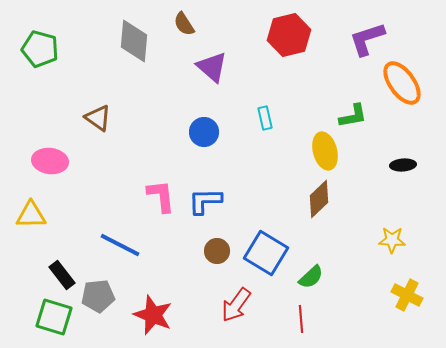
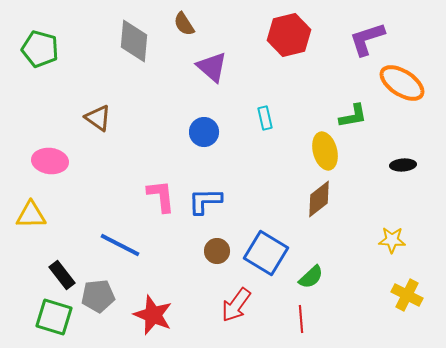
orange ellipse: rotated 21 degrees counterclockwise
brown diamond: rotated 6 degrees clockwise
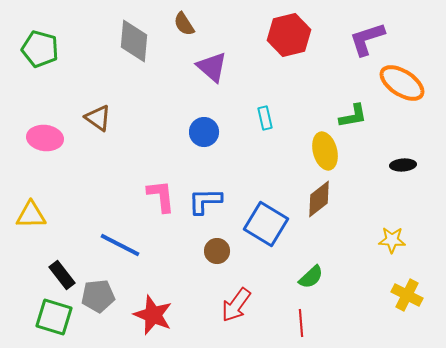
pink ellipse: moved 5 px left, 23 px up
blue square: moved 29 px up
red line: moved 4 px down
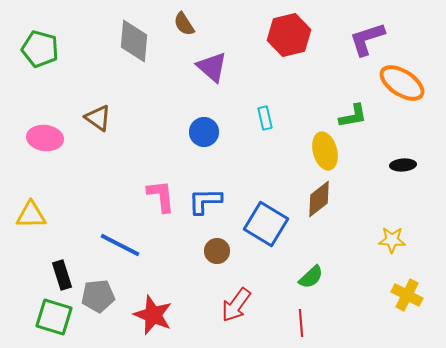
black rectangle: rotated 20 degrees clockwise
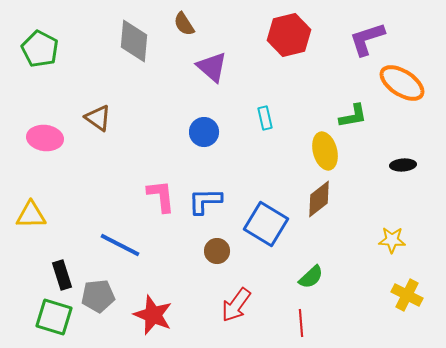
green pentagon: rotated 12 degrees clockwise
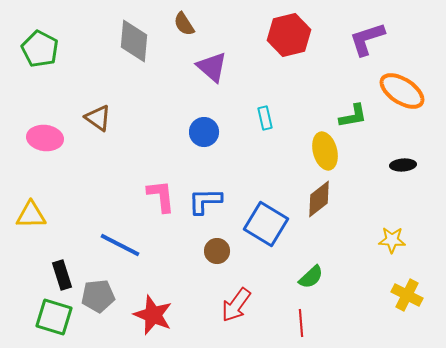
orange ellipse: moved 8 px down
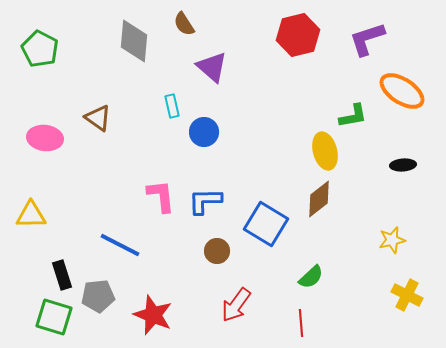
red hexagon: moved 9 px right
cyan rectangle: moved 93 px left, 12 px up
yellow star: rotated 16 degrees counterclockwise
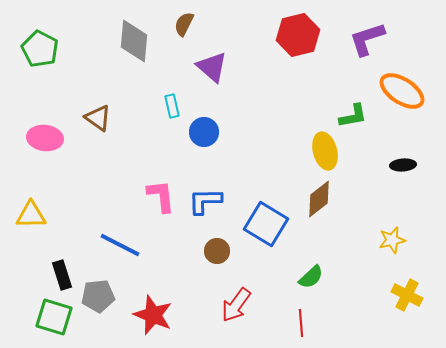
brown semicircle: rotated 60 degrees clockwise
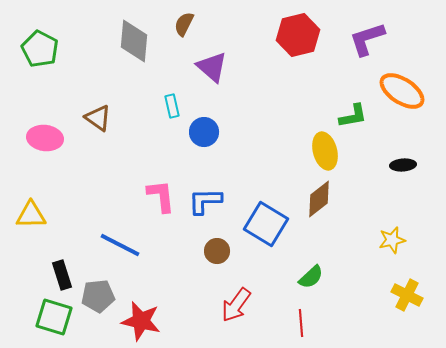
red star: moved 12 px left, 6 px down; rotated 9 degrees counterclockwise
